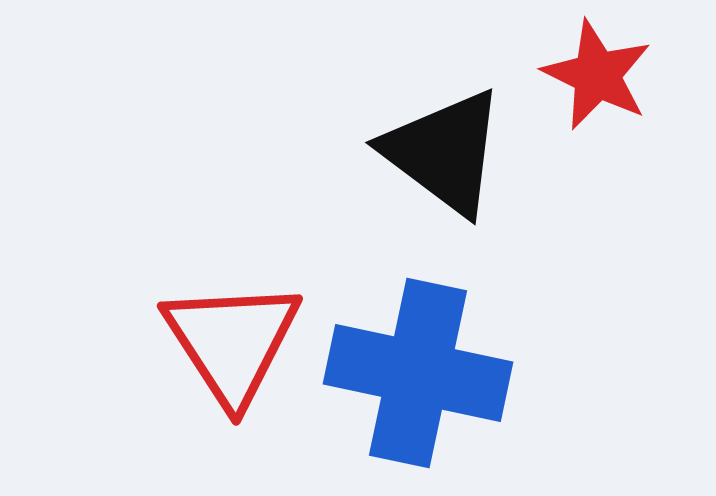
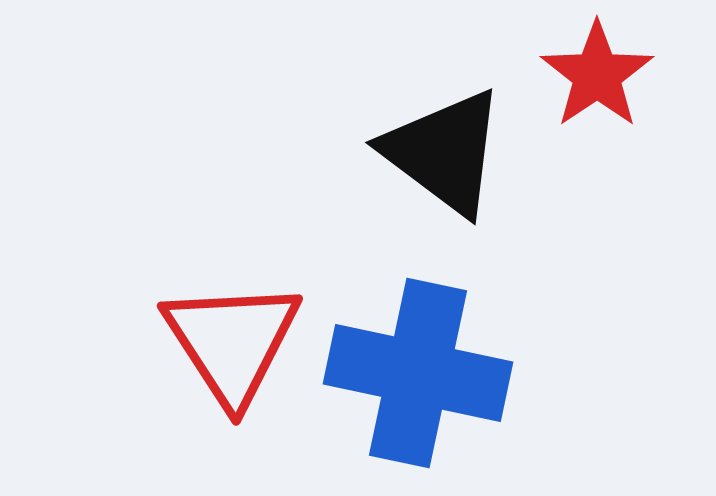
red star: rotated 12 degrees clockwise
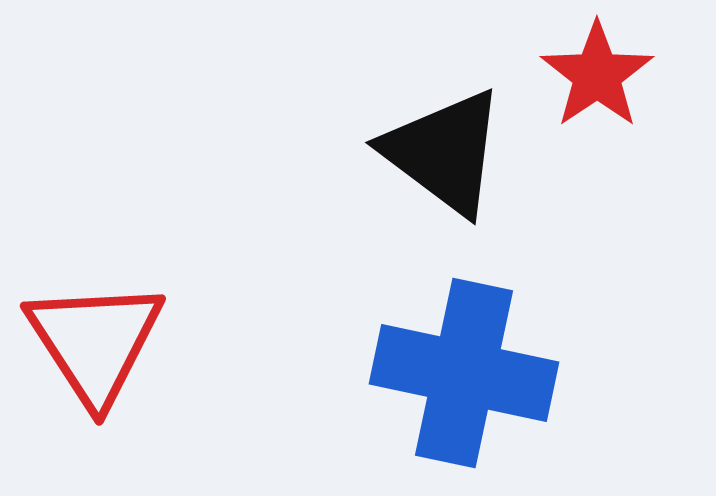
red triangle: moved 137 px left
blue cross: moved 46 px right
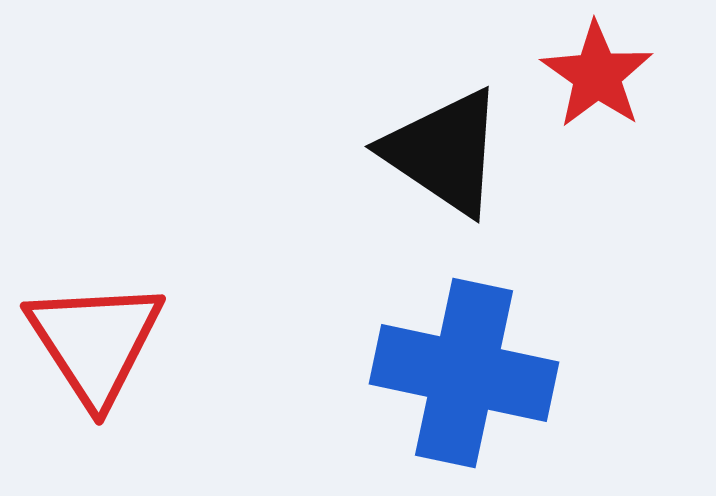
red star: rotated 3 degrees counterclockwise
black triangle: rotated 3 degrees counterclockwise
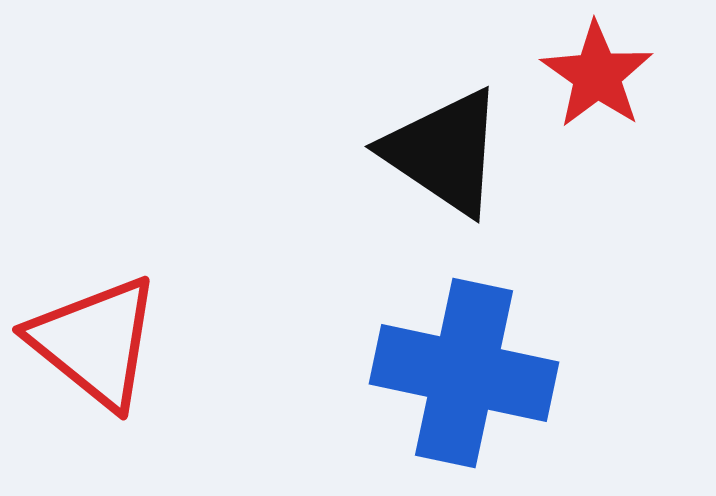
red triangle: rotated 18 degrees counterclockwise
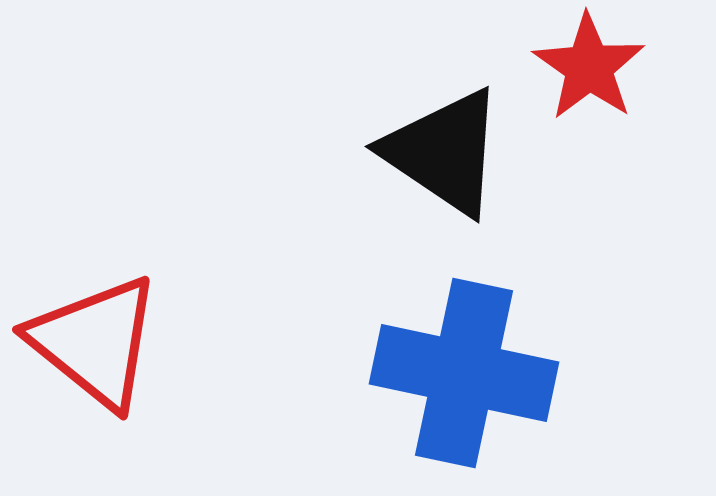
red star: moved 8 px left, 8 px up
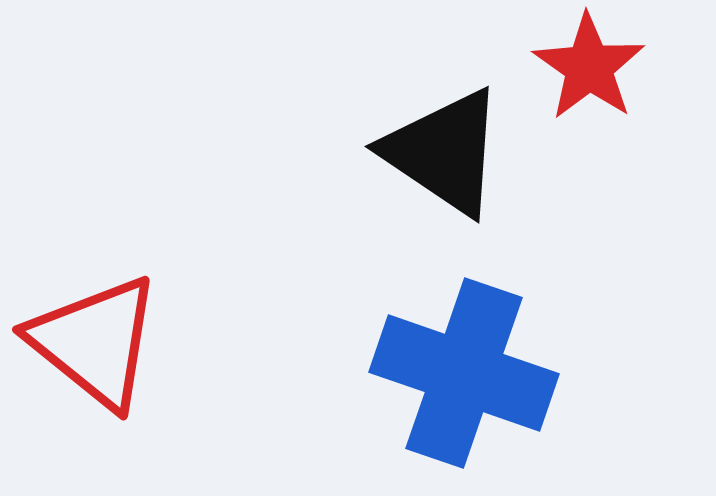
blue cross: rotated 7 degrees clockwise
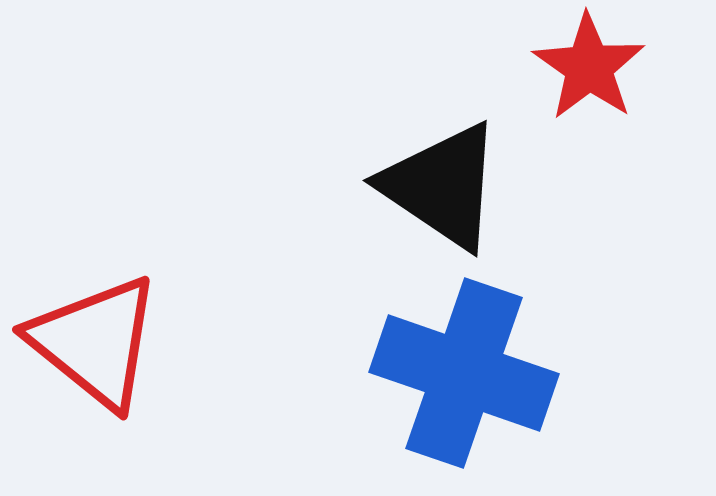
black triangle: moved 2 px left, 34 px down
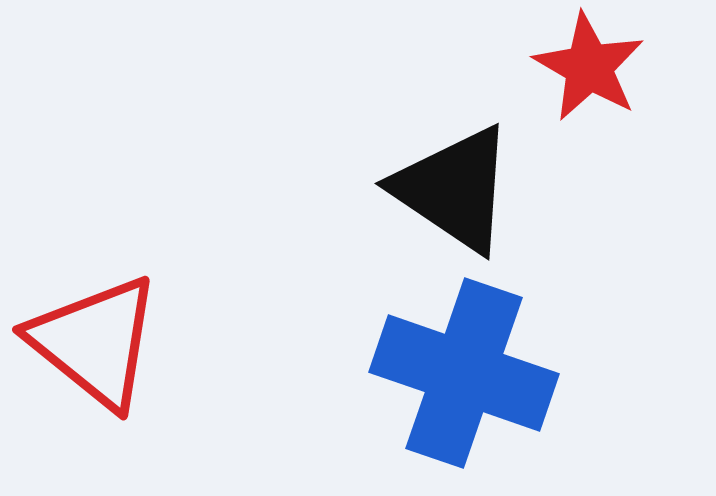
red star: rotated 5 degrees counterclockwise
black triangle: moved 12 px right, 3 px down
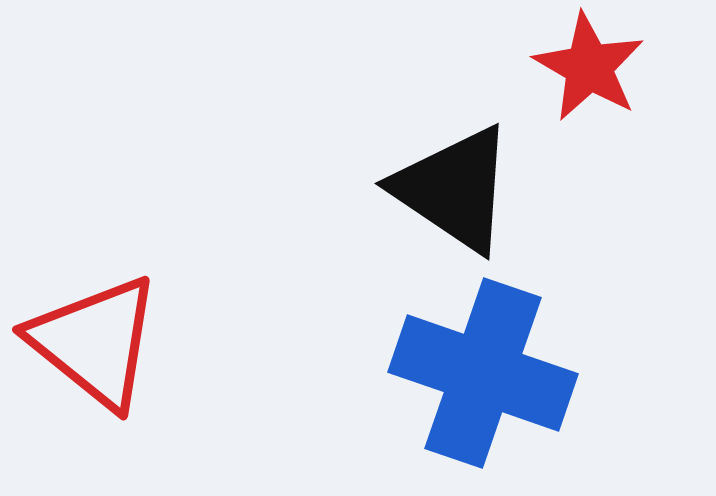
blue cross: moved 19 px right
